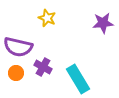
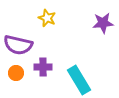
purple semicircle: moved 2 px up
purple cross: rotated 30 degrees counterclockwise
cyan rectangle: moved 1 px right, 1 px down
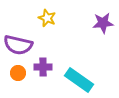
orange circle: moved 2 px right
cyan rectangle: rotated 24 degrees counterclockwise
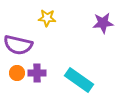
yellow star: rotated 18 degrees counterclockwise
purple cross: moved 6 px left, 6 px down
orange circle: moved 1 px left
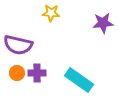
yellow star: moved 4 px right, 5 px up
